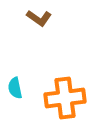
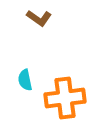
cyan semicircle: moved 10 px right, 8 px up
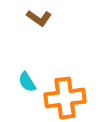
cyan semicircle: moved 2 px right, 2 px down; rotated 20 degrees counterclockwise
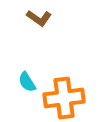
orange cross: moved 1 px left
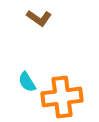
orange cross: moved 2 px left, 1 px up
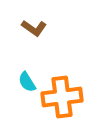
brown L-shape: moved 5 px left, 10 px down
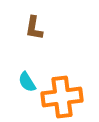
brown L-shape: rotated 65 degrees clockwise
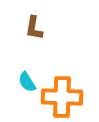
orange cross: rotated 9 degrees clockwise
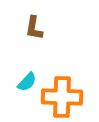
cyan semicircle: rotated 105 degrees counterclockwise
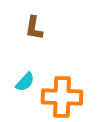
cyan semicircle: moved 2 px left
